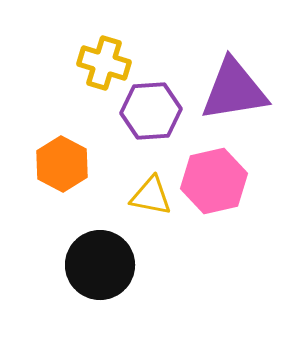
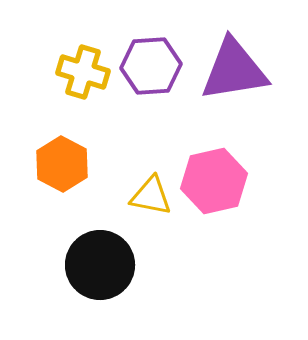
yellow cross: moved 21 px left, 9 px down
purple triangle: moved 20 px up
purple hexagon: moved 45 px up
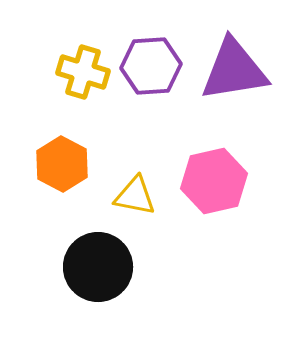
yellow triangle: moved 16 px left
black circle: moved 2 px left, 2 px down
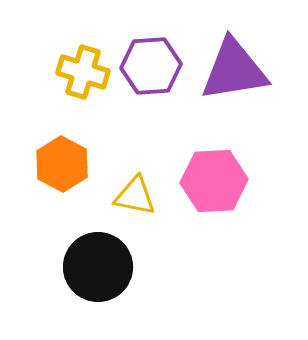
pink hexagon: rotated 10 degrees clockwise
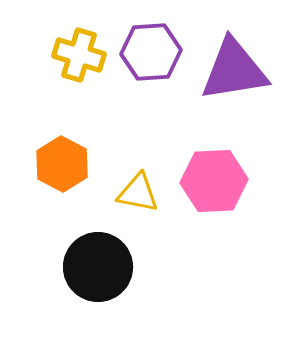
purple hexagon: moved 14 px up
yellow cross: moved 4 px left, 17 px up
yellow triangle: moved 3 px right, 3 px up
